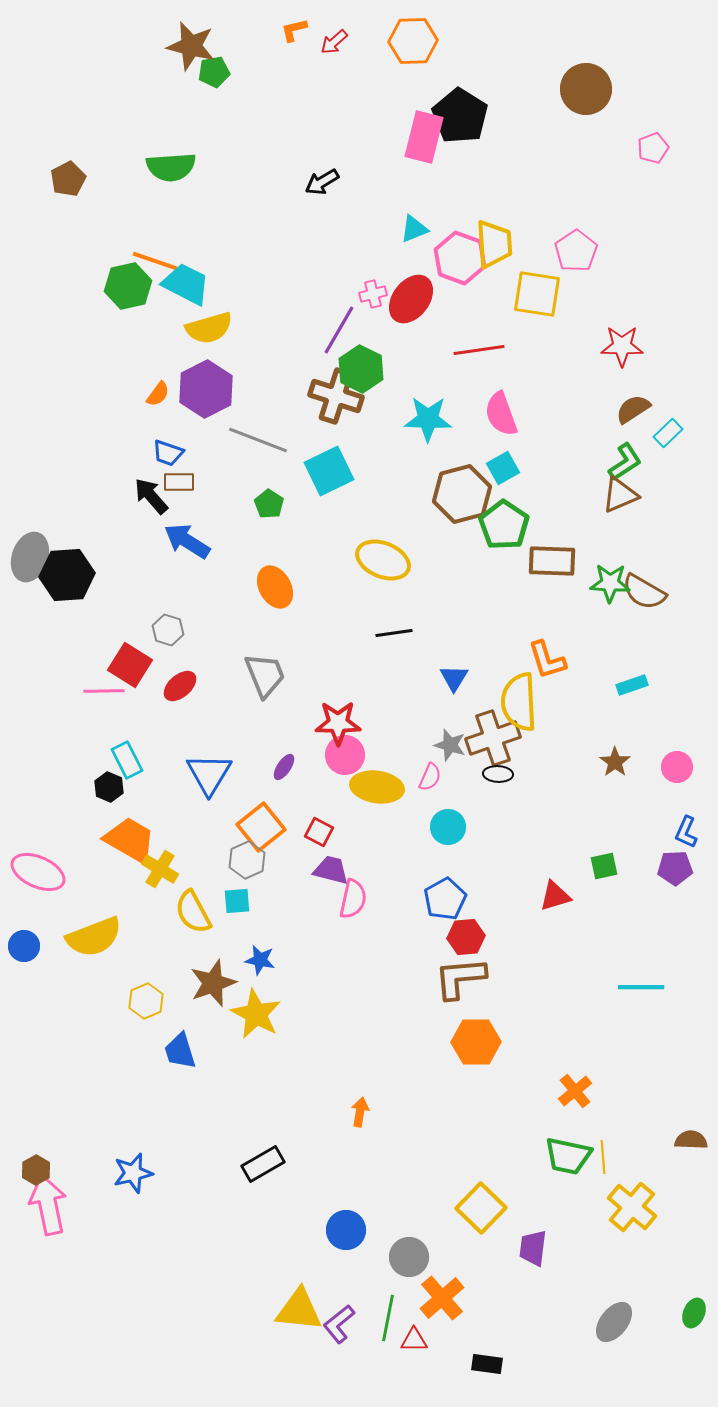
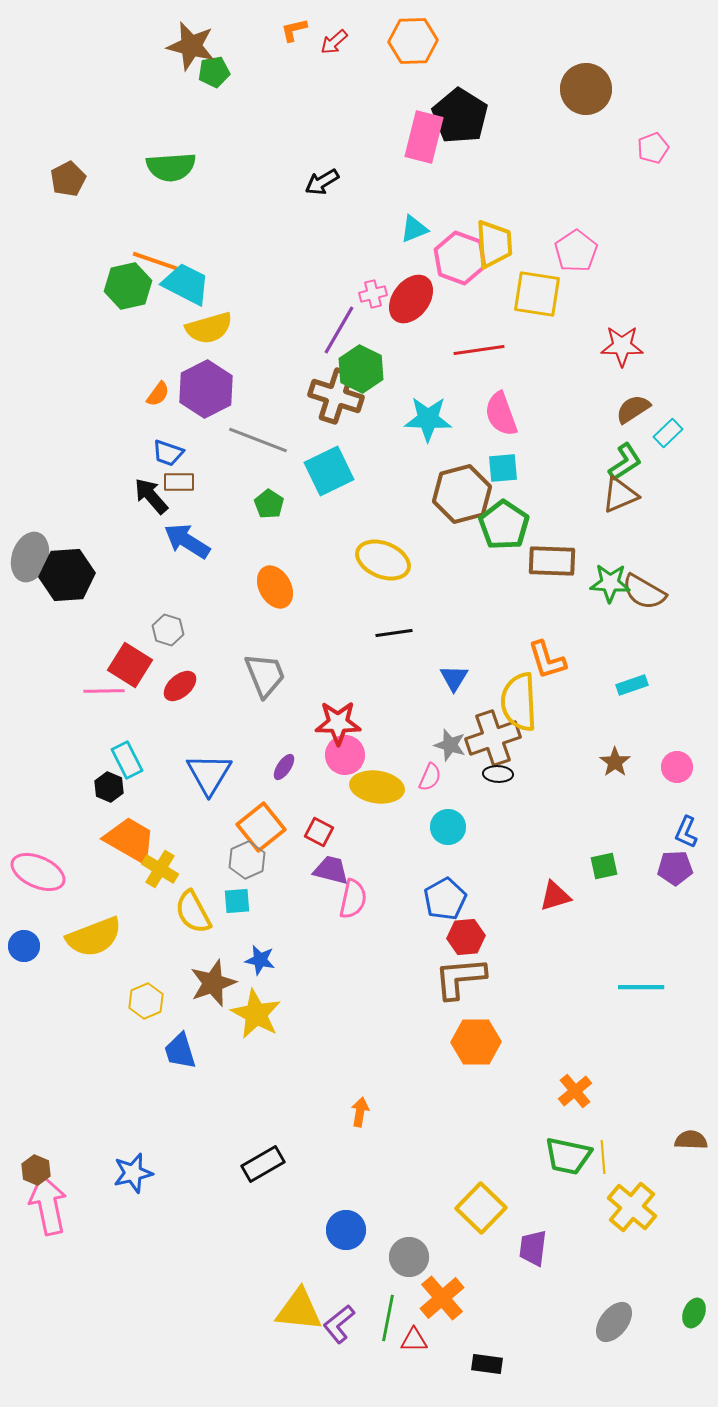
cyan square at (503, 468): rotated 24 degrees clockwise
brown hexagon at (36, 1170): rotated 8 degrees counterclockwise
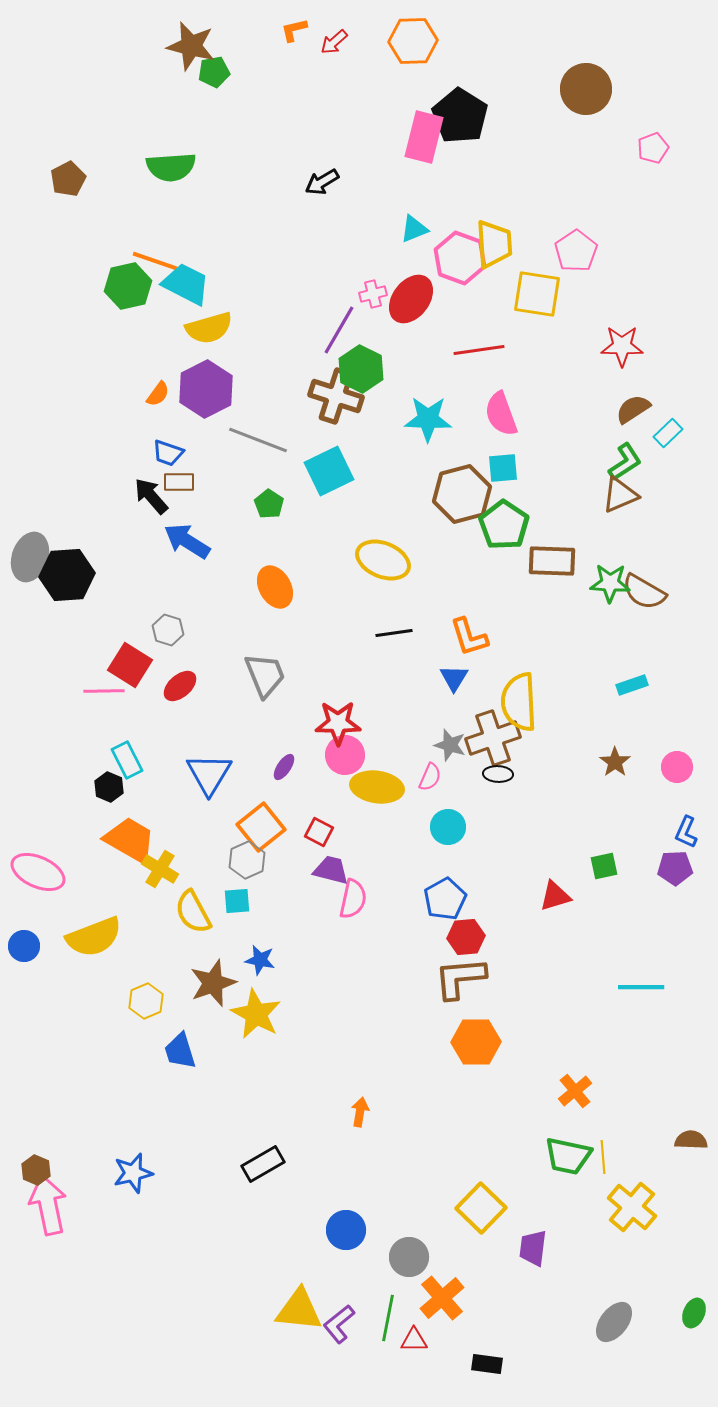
orange L-shape at (547, 660): moved 78 px left, 23 px up
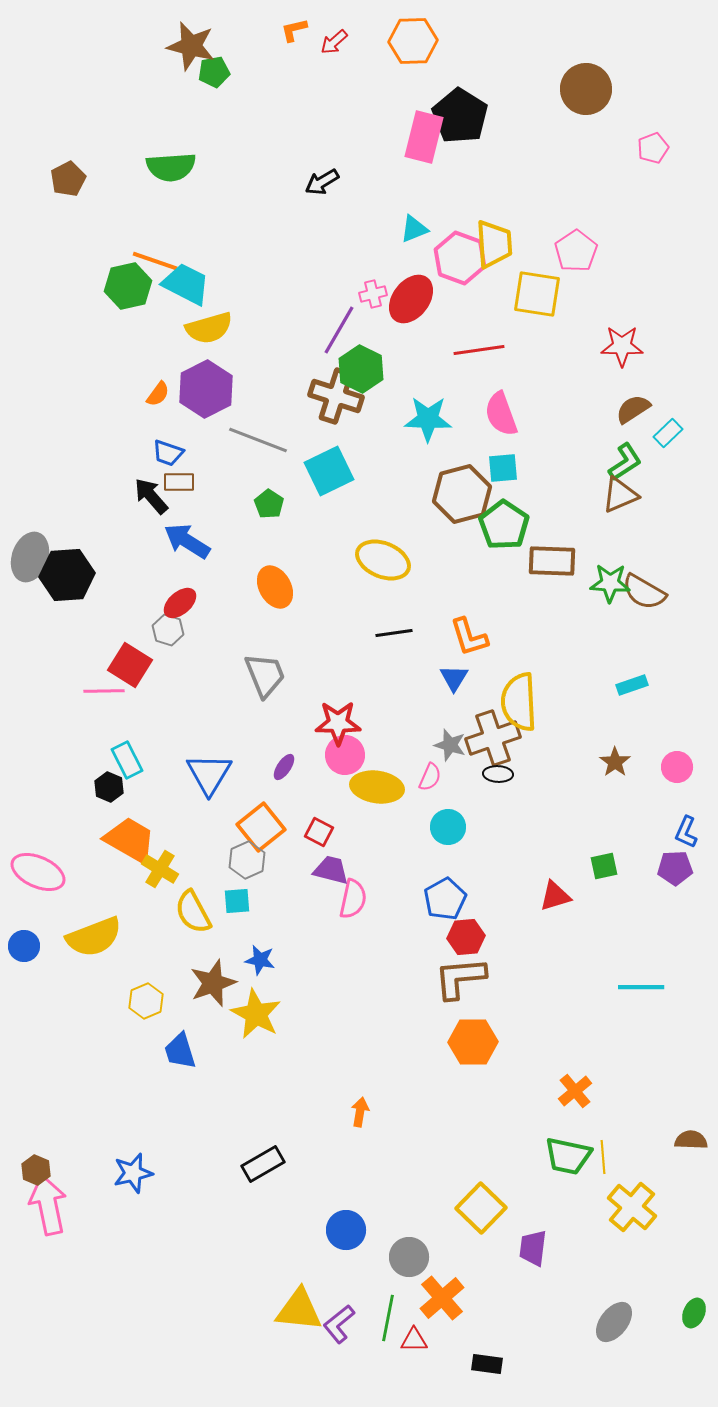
red ellipse at (180, 686): moved 83 px up
orange hexagon at (476, 1042): moved 3 px left
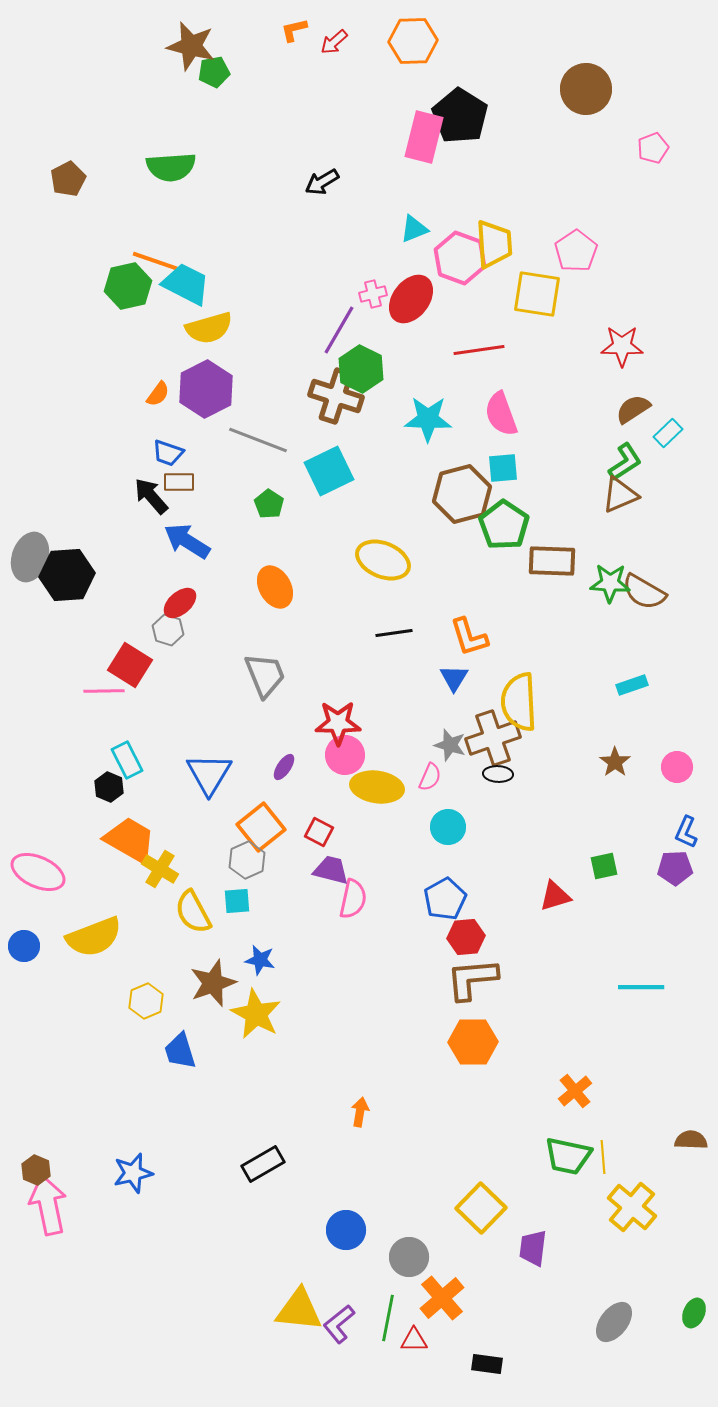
brown L-shape at (460, 978): moved 12 px right, 1 px down
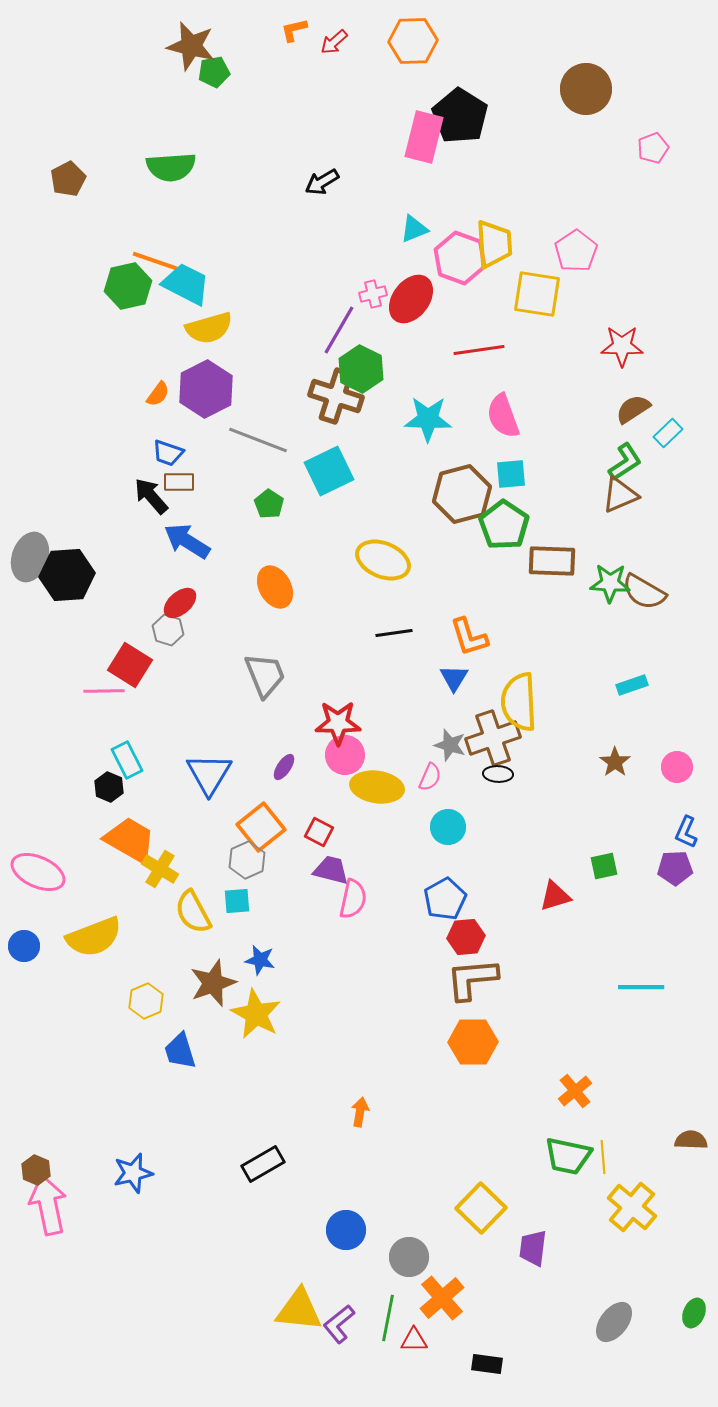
pink semicircle at (501, 414): moved 2 px right, 2 px down
cyan square at (503, 468): moved 8 px right, 6 px down
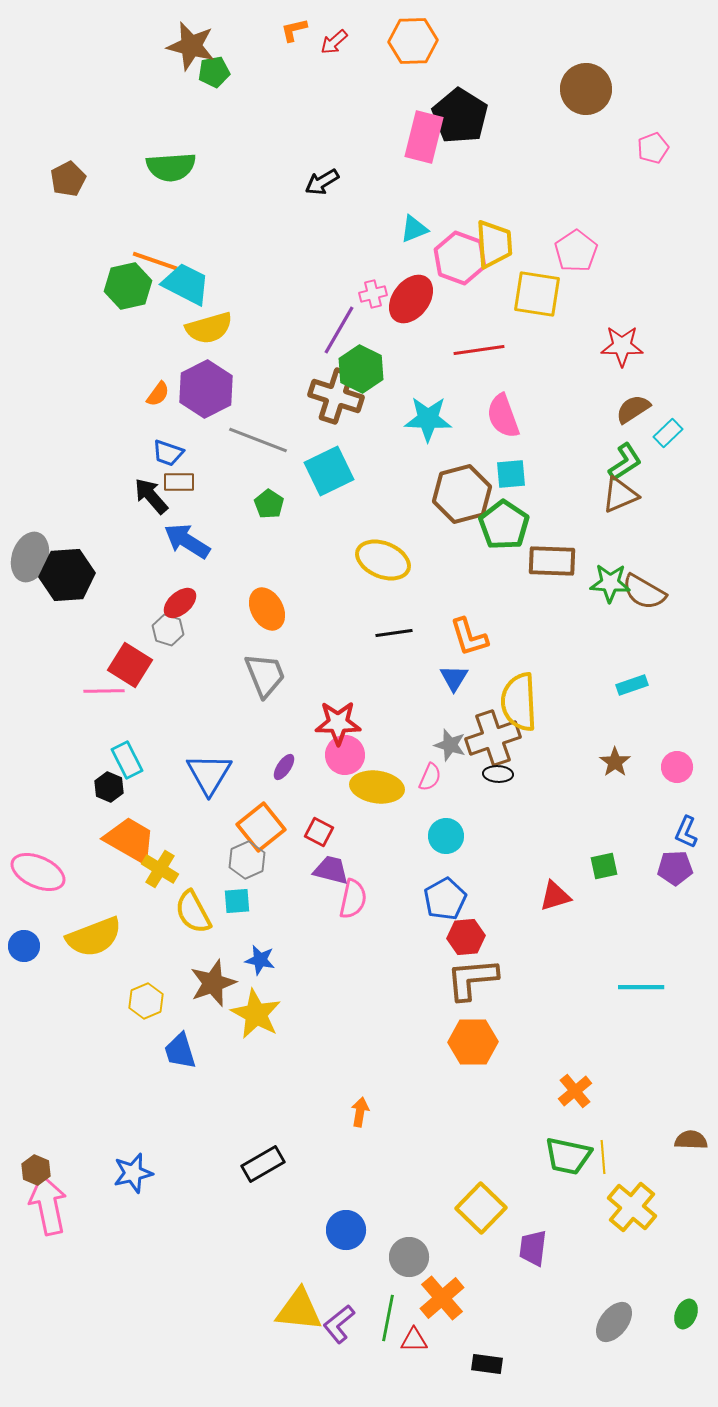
orange ellipse at (275, 587): moved 8 px left, 22 px down
cyan circle at (448, 827): moved 2 px left, 9 px down
green ellipse at (694, 1313): moved 8 px left, 1 px down
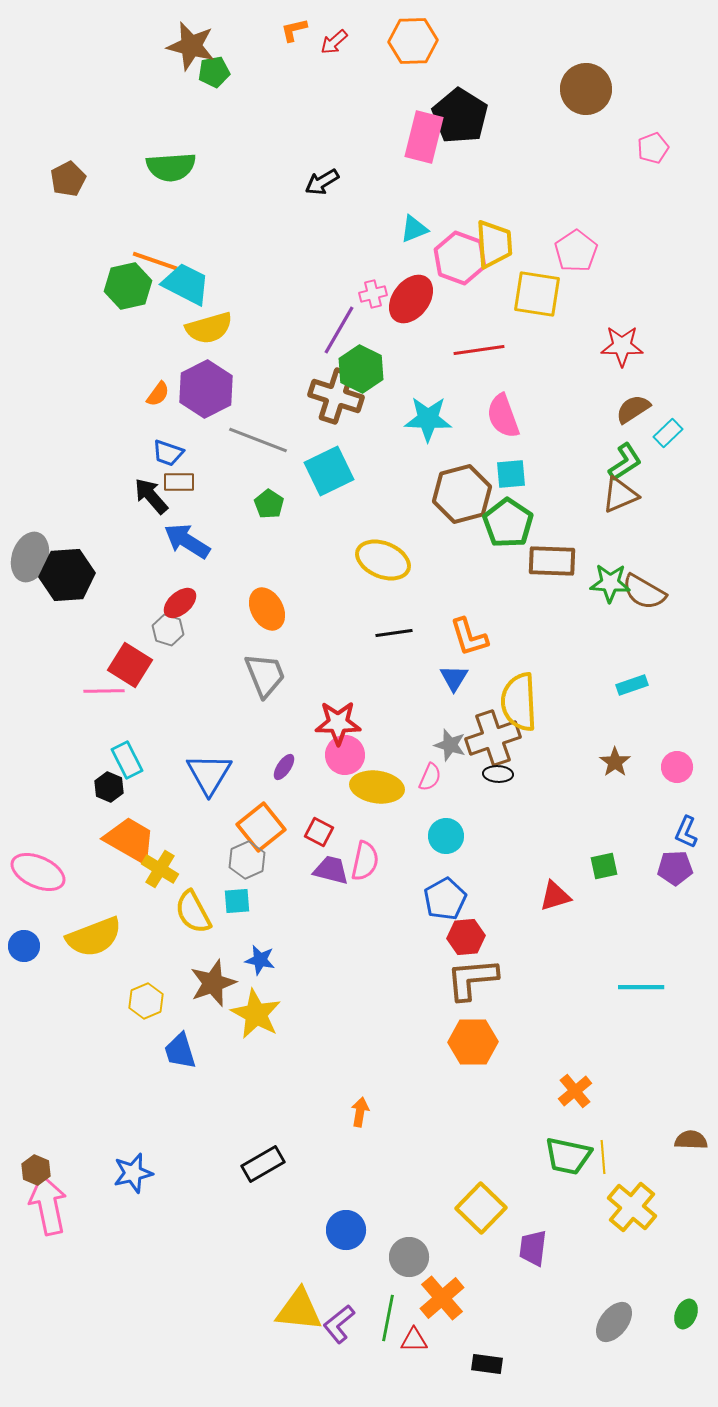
green pentagon at (504, 525): moved 4 px right, 2 px up
pink semicircle at (353, 899): moved 12 px right, 38 px up
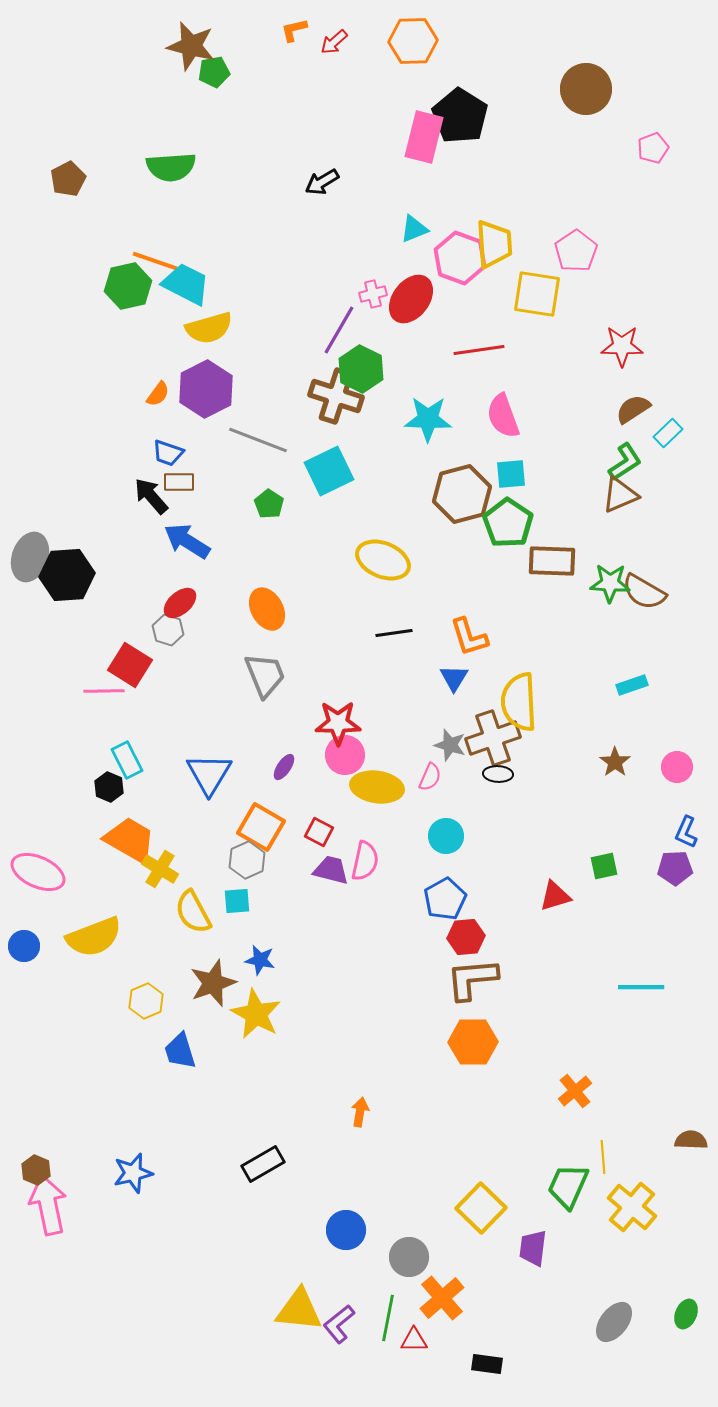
orange square at (261, 827): rotated 21 degrees counterclockwise
green trapezoid at (568, 1156): moved 30 px down; rotated 102 degrees clockwise
